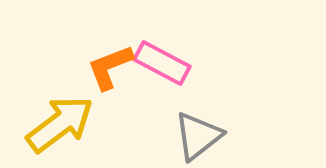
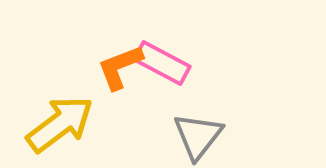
orange L-shape: moved 10 px right
gray triangle: rotated 14 degrees counterclockwise
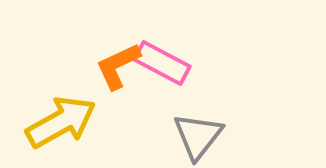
orange L-shape: moved 2 px left, 1 px up; rotated 4 degrees counterclockwise
yellow arrow: moved 1 px right, 2 px up; rotated 8 degrees clockwise
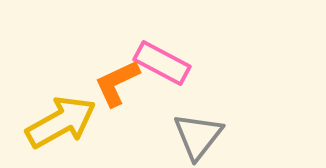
orange L-shape: moved 1 px left, 17 px down
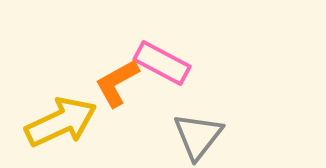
orange L-shape: rotated 4 degrees counterclockwise
yellow arrow: rotated 4 degrees clockwise
